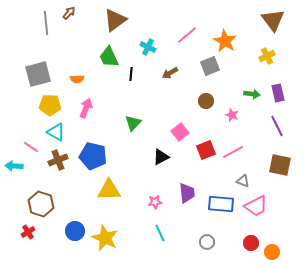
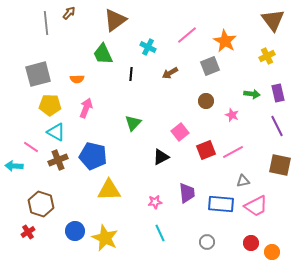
green trapezoid at (109, 57): moved 6 px left, 3 px up
gray triangle at (243, 181): rotated 32 degrees counterclockwise
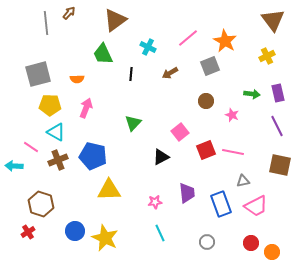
pink line at (187, 35): moved 1 px right, 3 px down
pink line at (233, 152): rotated 40 degrees clockwise
blue rectangle at (221, 204): rotated 65 degrees clockwise
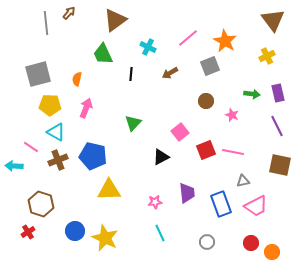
orange semicircle at (77, 79): rotated 104 degrees clockwise
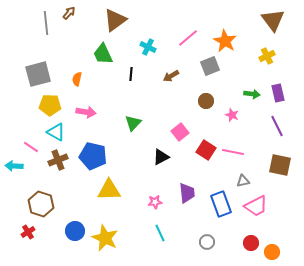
brown arrow at (170, 73): moved 1 px right, 3 px down
pink arrow at (86, 108): moved 4 px down; rotated 78 degrees clockwise
red square at (206, 150): rotated 36 degrees counterclockwise
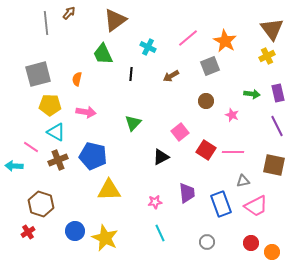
brown triangle at (273, 20): moved 1 px left, 9 px down
pink line at (233, 152): rotated 10 degrees counterclockwise
brown square at (280, 165): moved 6 px left
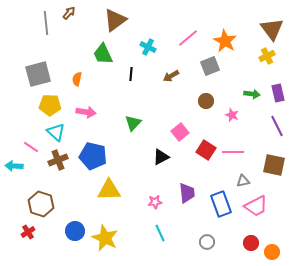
cyan triangle at (56, 132): rotated 12 degrees clockwise
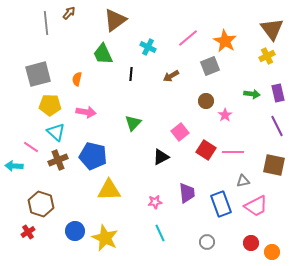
pink star at (232, 115): moved 7 px left; rotated 16 degrees clockwise
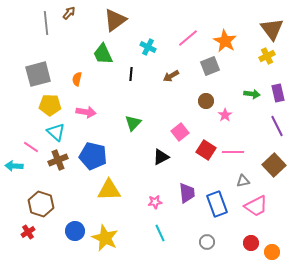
brown square at (274, 165): rotated 35 degrees clockwise
blue rectangle at (221, 204): moved 4 px left
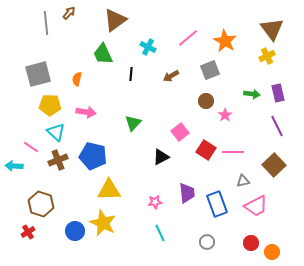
gray square at (210, 66): moved 4 px down
yellow star at (105, 238): moved 2 px left, 15 px up
